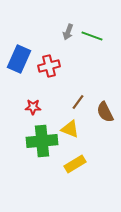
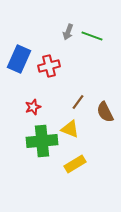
red star: rotated 21 degrees counterclockwise
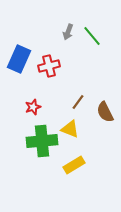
green line: rotated 30 degrees clockwise
yellow rectangle: moved 1 px left, 1 px down
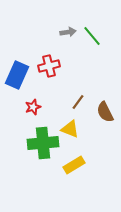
gray arrow: rotated 119 degrees counterclockwise
blue rectangle: moved 2 px left, 16 px down
green cross: moved 1 px right, 2 px down
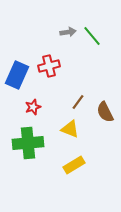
green cross: moved 15 px left
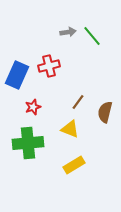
brown semicircle: rotated 40 degrees clockwise
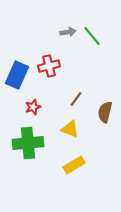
brown line: moved 2 px left, 3 px up
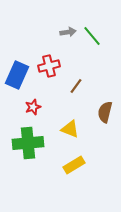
brown line: moved 13 px up
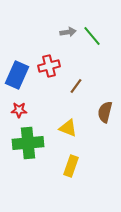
red star: moved 14 px left, 3 px down; rotated 21 degrees clockwise
yellow triangle: moved 2 px left, 1 px up
yellow rectangle: moved 3 px left, 1 px down; rotated 40 degrees counterclockwise
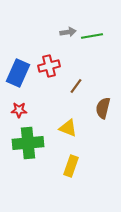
green line: rotated 60 degrees counterclockwise
blue rectangle: moved 1 px right, 2 px up
brown semicircle: moved 2 px left, 4 px up
